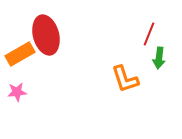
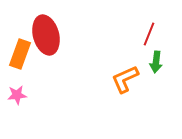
orange rectangle: rotated 40 degrees counterclockwise
green arrow: moved 3 px left, 4 px down
orange L-shape: rotated 84 degrees clockwise
pink star: moved 3 px down
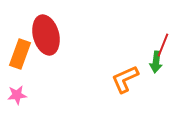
red line: moved 14 px right, 11 px down
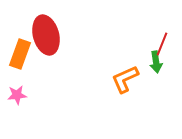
red line: moved 1 px left, 1 px up
green arrow: rotated 15 degrees counterclockwise
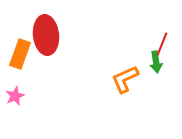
red ellipse: rotated 9 degrees clockwise
pink star: moved 2 px left, 1 px down; rotated 18 degrees counterclockwise
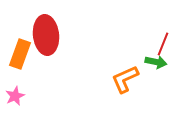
red line: moved 1 px right
green arrow: rotated 70 degrees counterclockwise
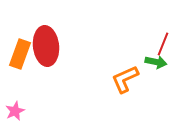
red ellipse: moved 11 px down
pink star: moved 15 px down
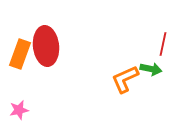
red line: rotated 10 degrees counterclockwise
green arrow: moved 5 px left, 7 px down
pink star: moved 4 px right, 1 px up; rotated 12 degrees clockwise
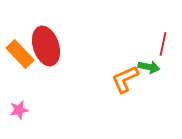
red ellipse: rotated 12 degrees counterclockwise
orange rectangle: rotated 64 degrees counterclockwise
green arrow: moved 2 px left, 2 px up
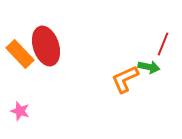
red line: rotated 10 degrees clockwise
pink star: moved 1 px right, 1 px down; rotated 30 degrees clockwise
